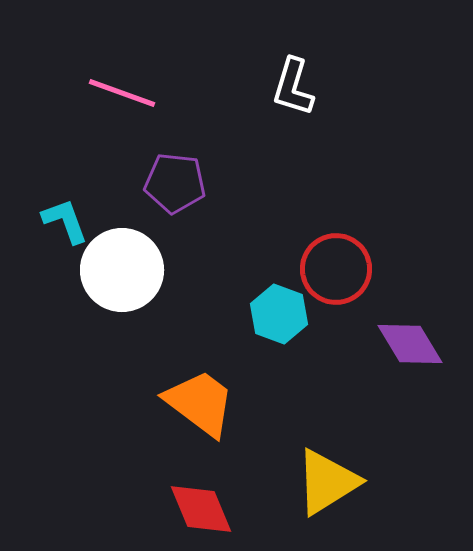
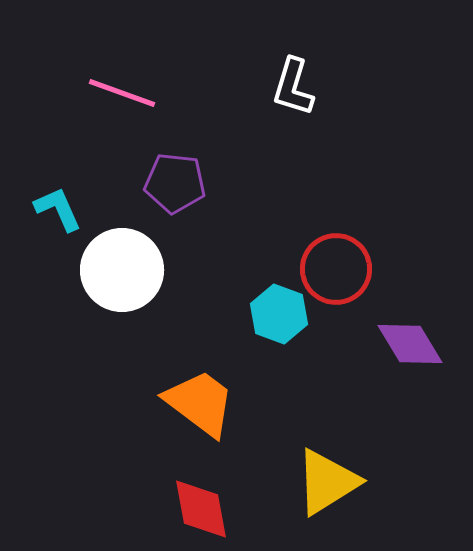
cyan L-shape: moved 7 px left, 12 px up; rotated 4 degrees counterclockwise
red diamond: rotated 12 degrees clockwise
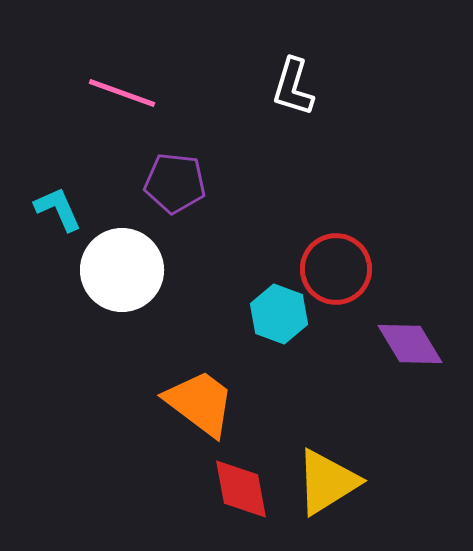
red diamond: moved 40 px right, 20 px up
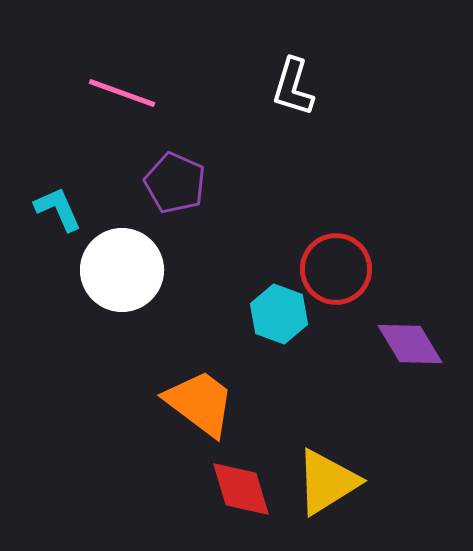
purple pentagon: rotated 18 degrees clockwise
red diamond: rotated 6 degrees counterclockwise
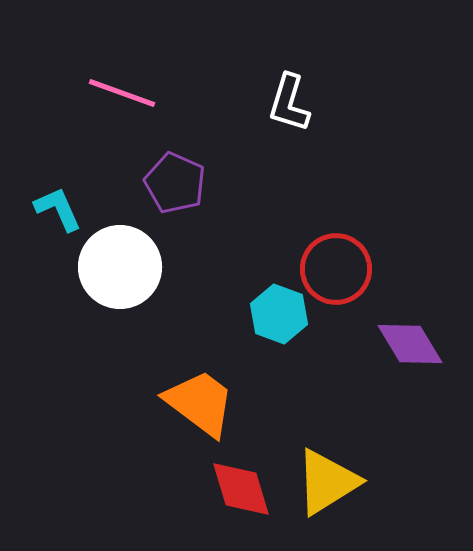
white L-shape: moved 4 px left, 16 px down
white circle: moved 2 px left, 3 px up
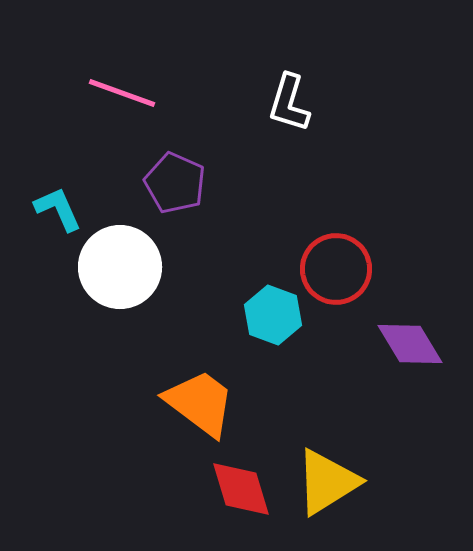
cyan hexagon: moved 6 px left, 1 px down
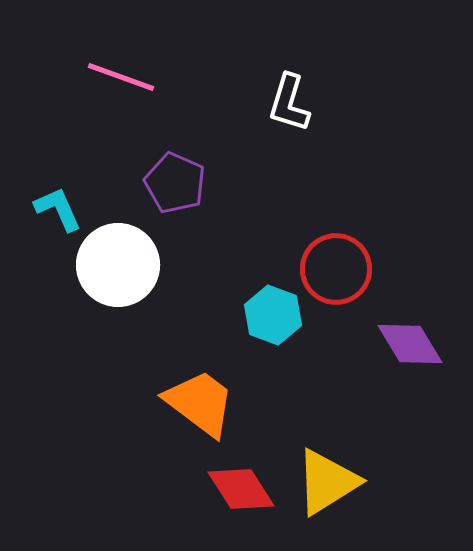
pink line: moved 1 px left, 16 px up
white circle: moved 2 px left, 2 px up
red diamond: rotated 16 degrees counterclockwise
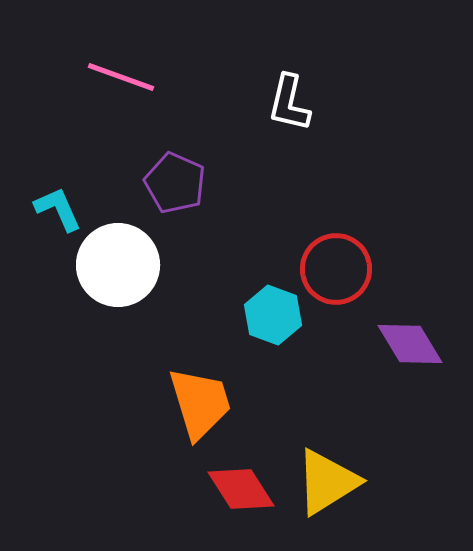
white L-shape: rotated 4 degrees counterclockwise
orange trapezoid: rotated 36 degrees clockwise
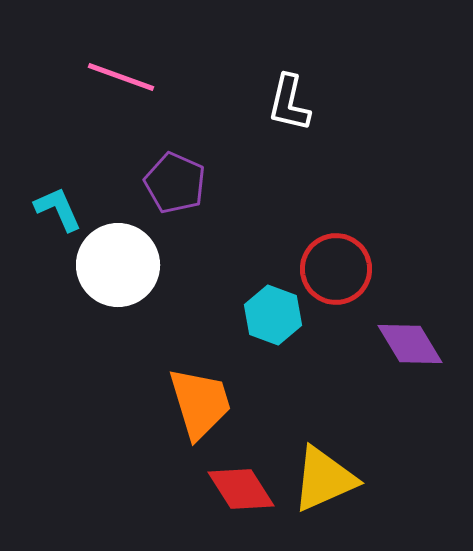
yellow triangle: moved 3 px left, 3 px up; rotated 8 degrees clockwise
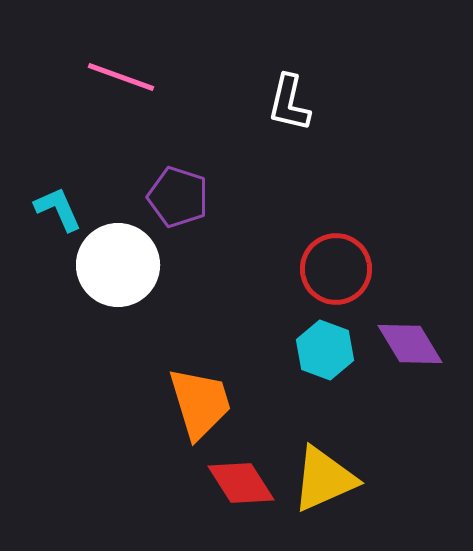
purple pentagon: moved 3 px right, 14 px down; rotated 6 degrees counterclockwise
cyan hexagon: moved 52 px right, 35 px down
red diamond: moved 6 px up
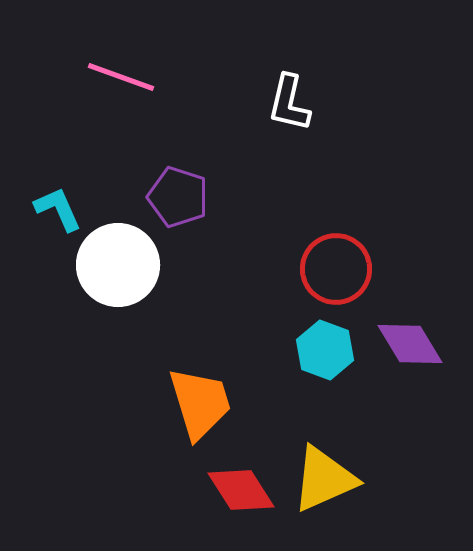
red diamond: moved 7 px down
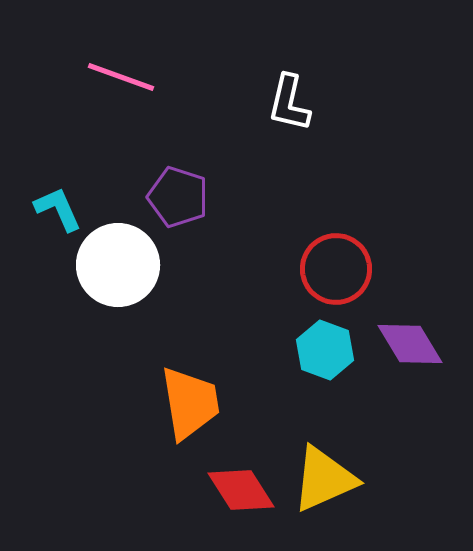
orange trapezoid: moved 10 px left; rotated 8 degrees clockwise
